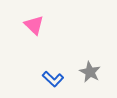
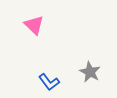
blue L-shape: moved 4 px left, 3 px down; rotated 10 degrees clockwise
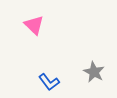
gray star: moved 4 px right
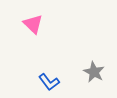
pink triangle: moved 1 px left, 1 px up
